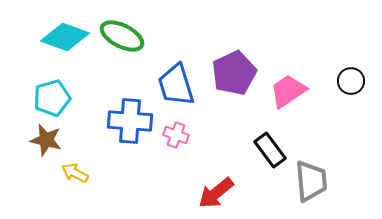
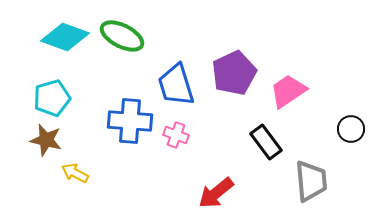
black circle: moved 48 px down
black rectangle: moved 4 px left, 8 px up
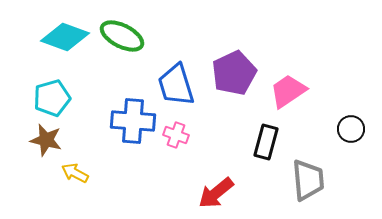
blue cross: moved 3 px right
black rectangle: rotated 52 degrees clockwise
gray trapezoid: moved 3 px left, 1 px up
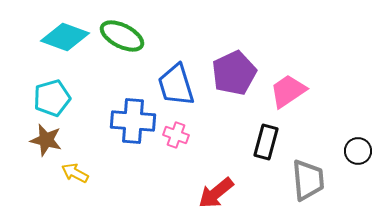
black circle: moved 7 px right, 22 px down
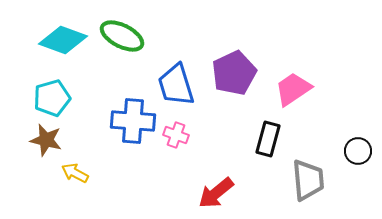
cyan diamond: moved 2 px left, 3 px down
pink trapezoid: moved 5 px right, 2 px up
black rectangle: moved 2 px right, 3 px up
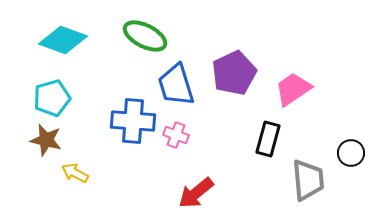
green ellipse: moved 23 px right
black circle: moved 7 px left, 2 px down
red arrow: moved 20 px left
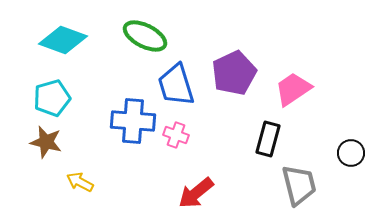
brown star: moved 2 px down
yellow arrow: moved 5 px right, 9 px down
gray trapezoid: moved 9 px left, 5 px down; rotated 9 degrees counterclockwise
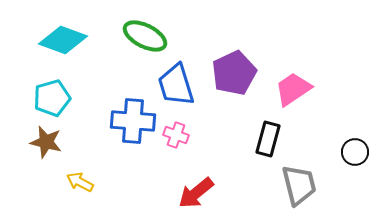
black circle: moved 4 px right, 1 px up
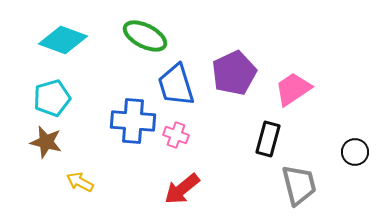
red arrow: moved 14 px left, 4 px up
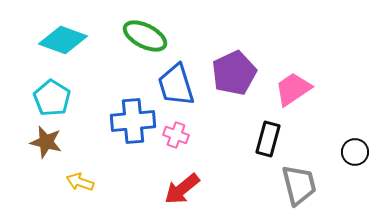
cyan pentagon: rotated 24 degrees counterclockwise
blue cross: rotated 9 degrees counterclockwise
yellow arrow: rotated 8 degrees counterclockwise
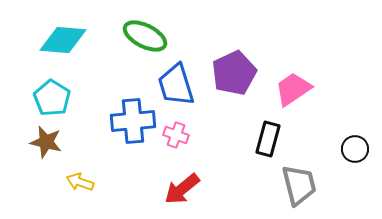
cyan diamond: rotated 15 degrees counterclockwise
black circle: moved 3 px up
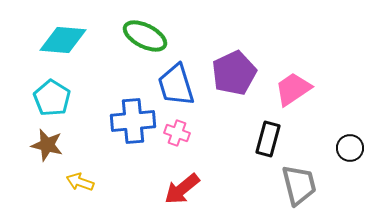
pink cross: moved 1 px right, 2 px up
brown star: moved 1 px right, 3 px down
black circle: moved 5 px left, 1 px up
